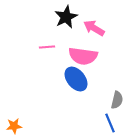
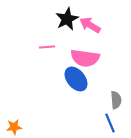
black star: moved 1 px right, 2 px down
pink arrow: moved 4 px left, 3 px up
pink semicircle: moved 2 px right, 2 px down
gray semicircle: moved 1 px left; rotated 18 degrees counterclockwise
orange star: moved 1 px down
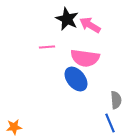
black star: rotated 20 degrees counterclockwise
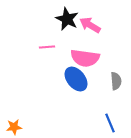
gray semicircle: moved 19 px up
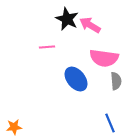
pink semicircle: moved 19 px right
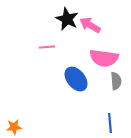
blue line: rotated 18 degrees clockwise
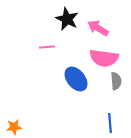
pink arrow: moved 8 px right, 3 px down
